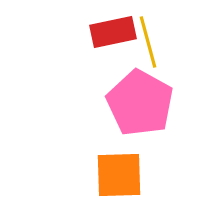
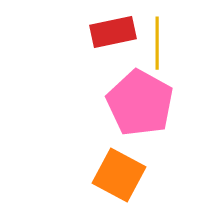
yellow line: moved 9 px right, 1 px down; rotated 15 degrees clockwise
orange square: rotated 30 degrees clockwise
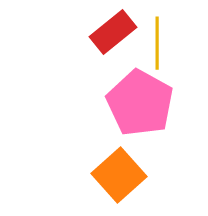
red rectangle: rotated 27 degrees counterclockwise
orange square: rotated 20 degrees clockwise
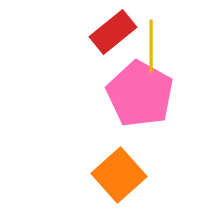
yellow line: moved 6 px left, 3 px down
pink pentagon: moved 9 px up
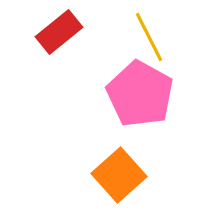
red rectangle: moved 54 px left
yellow line: moved 2 px left, 9 px up; rotated 27 degrees counterclockwise
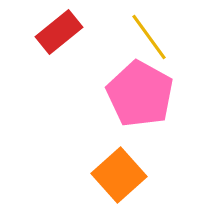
yellow line: rotated 9 degrees counterclockwise
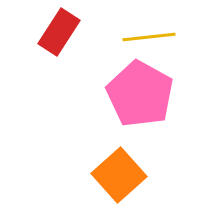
red rectangle: rotated 18 degrees counterclockwise
yellow line: rotated 60 degrees counterclockwise
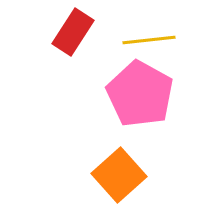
red rectangle: moved 14 px right
yellow line: moved 3 px down
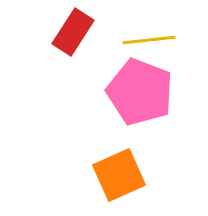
pink pentagon: moved 2 px up; rotated 8 degrees counterclockwise
orange square: rotated 18 degrees clockwise
